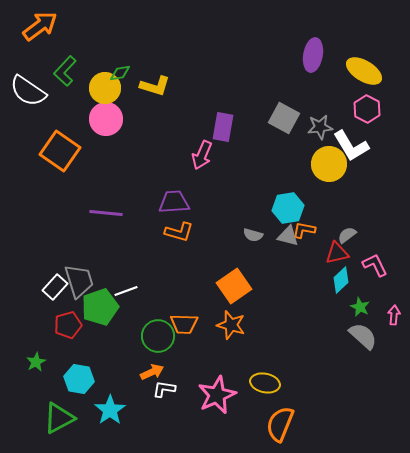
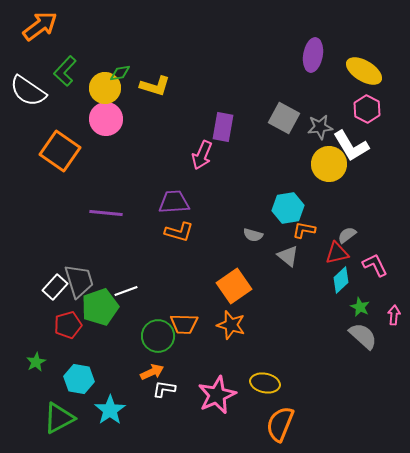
gray triangle at (288, 236): moved 20 px down; rotated 25 degrees clockwise
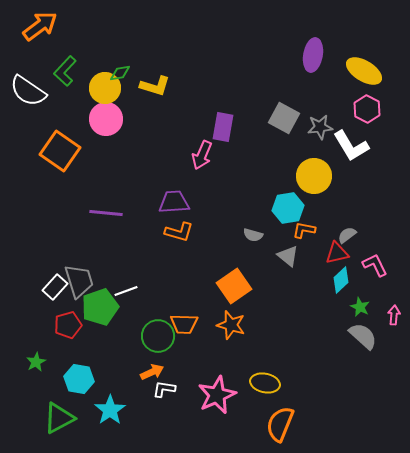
yellow circle at (329, 164): moved 15 px left, 12 px down
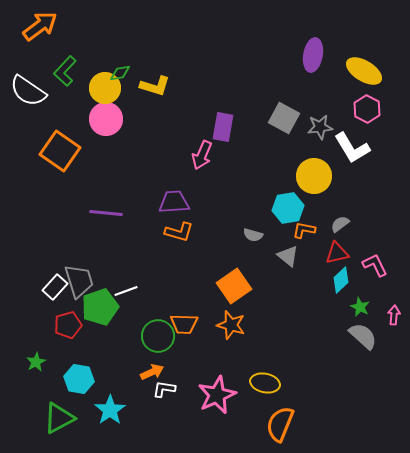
white L-shape at (351, 146): moved 1 px right, 2 px down
gray semicircle at (347, 235): moved 7 px left, 11 px up
